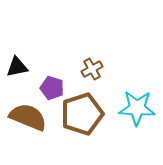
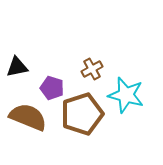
cyan star: moved 11 px left, 13 px up; rotated 12 degrees clockwise
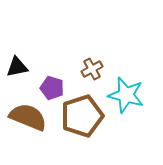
brown pentagon: moved 2 px down
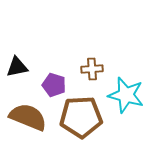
brown cross: rotated 25 degrees clockwise
purple pentagon: moved 2 px right, 3 px up
brown pentagon: moved 1 px left, 1 px down; rotated 15 degrees clockwise
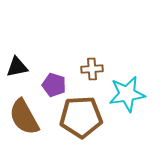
cyan star: moved 1 px right, 1 px up; rotated 24 degrees counterclockwise
brown semicircle: moved 4 px left; rotated 141 degrees counterclockwise
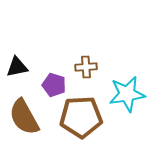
brown cross: moved 6 px left, 2 px up
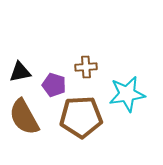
black triangle: moved 3 px right, 5 px down
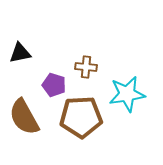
brown cross: rotated 10 degrees clockwise
black triangle: moved 19 px up
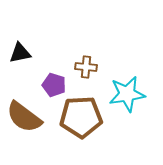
brown semicircle: rotated 24 degrees counterclockwise
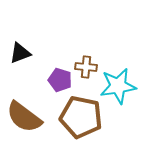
black triangle: rotated 10 degrees counterclockwise
purple pentagon: moved 6 px right, 5 px up
cyan star: moved 9 px left, 8 px up
brown pentagon: rotated 15 degrees clockwise
